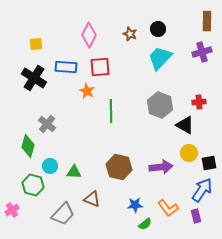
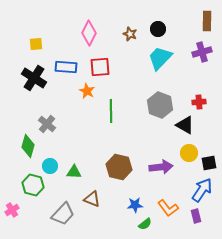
pink diamond: moved 2 px up
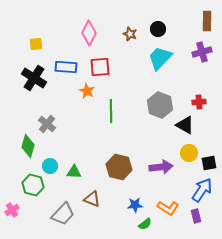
orange L-shape: rotated 20 degrees counterclockwise
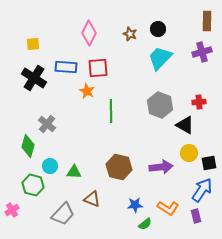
yellow square: moved 3 px left
red square: moved 2 px left, 1 px down
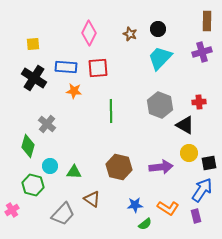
orange star: moved 13 px left; rotated 21 degrees counterclockwise
brown triangle: rotated 12 degrees clockwise
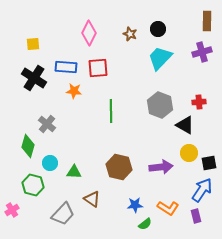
cyan circle: moved 3 px up
